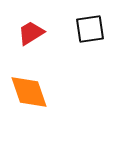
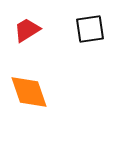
red trapezoid: moved 4 px left, 3 px up
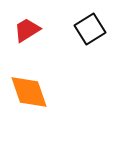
black square: rotated 24 degrees counterclockwise
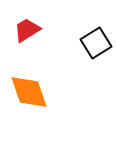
black square: moved 6 px right, 14 px down
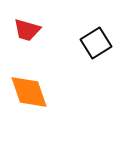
red trapezoid: rotated 132 degrees counterclockwise
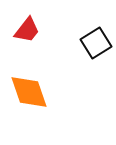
red trapezoid: rotated 68 degrees counterclockwise
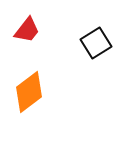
orange diamond: rotated 72 degrees clockwise
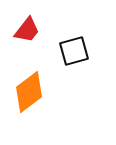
black square: moved 22 px left, 8 px down; rotated 16 degrees clockwise
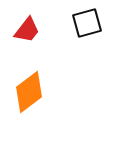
black square: moved 13 px right, 28 px up
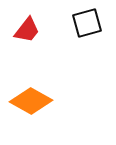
orange diamond: moved 2 px right, 9 px down; rotated 66 degrees clockwise
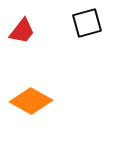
red trapezoid: moved 5 px left, 1 px down
